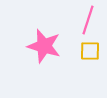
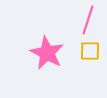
pink star: moved 3 px right, 7 px down; rotated 12 degrees clockwise
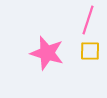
pink star: rotated 12 degrees counterclockwise
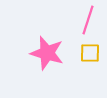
yellow square: moved 2 px down
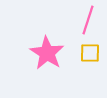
pink star: rotated 16 degrees clockwise
